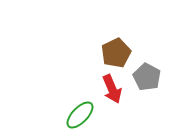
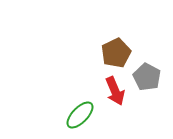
red arrow: moved 3 px right, 2 px down
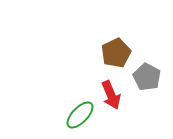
red arrow: moved 4 px left, 4 px down
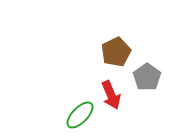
brown pentagon: moved 1 px up
gray pentagon: rotated 8 degrees clockwise
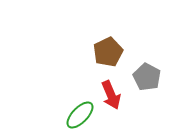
brown pentagon: moved 8 px left
gray pentagon: rotated 8 degrees counterclockwise
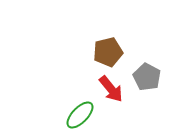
brown pentagon: rotated 12 degrees clockwise
red arrow: moved 6 px up; rotated 16 degrees counterclockwise
